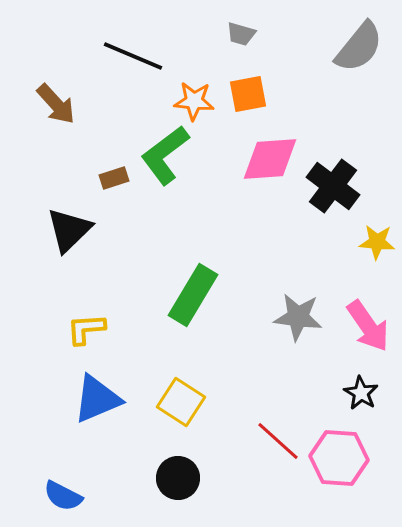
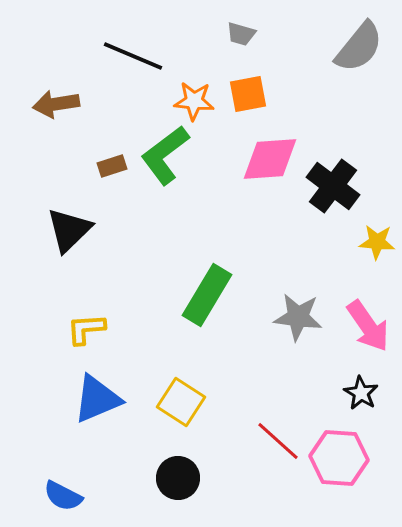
brown arrow: rotated 123 degrees clockwise
brown rectangle: moved 2 px left, 12 px up
green rectangle: moved 14 px right
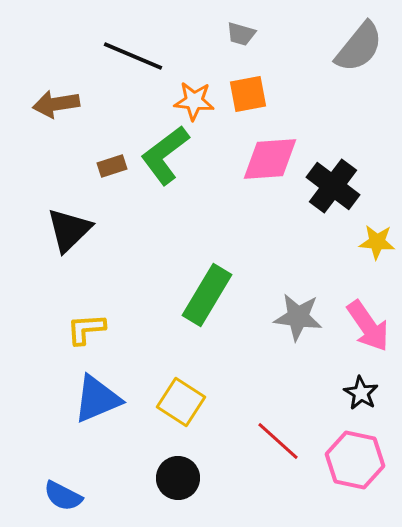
pink hexagon: moved 16 px right, 2 px down; rotated 8 degrees clockwise
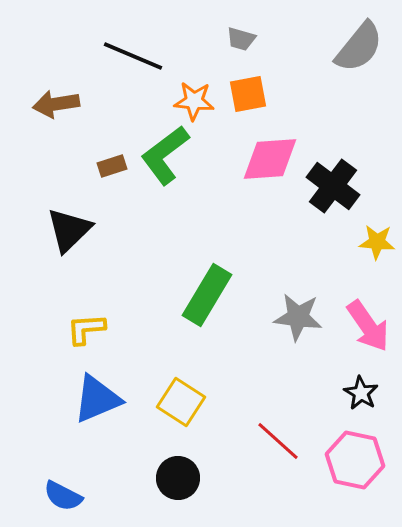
gray trapezoid: moved 5 px down
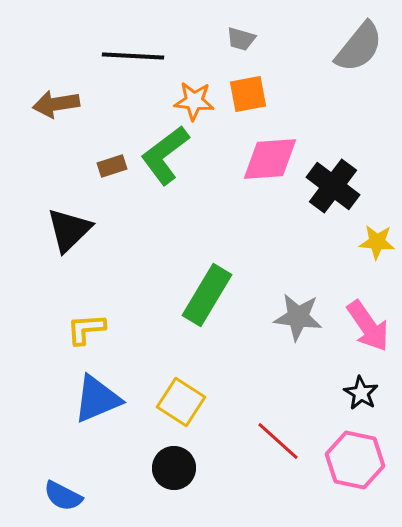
black line: rotated 20 degrees counterclockwise
black circle: moved 4 px left, 10 px up
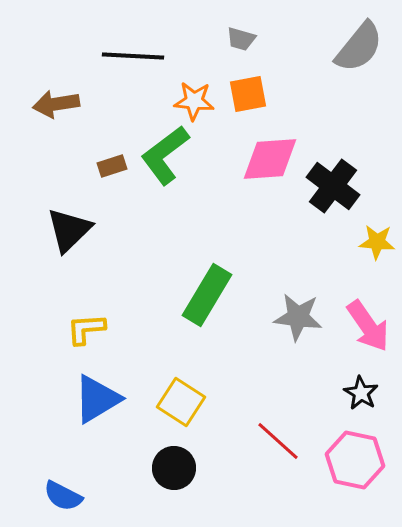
blue triangle: rotated 8 degrees counterclockwise
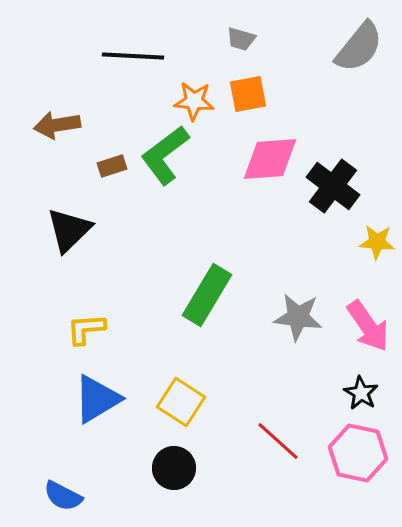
brown arrow: moved 1 px right, 21 px down
pink hexagon: moved 3 px right, 7 px up
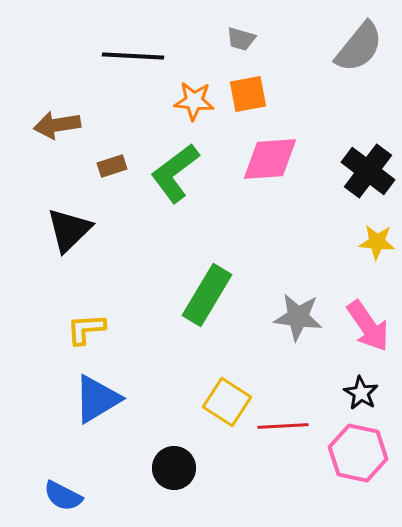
green L-shape: moved 10 px right, 18 px down
black cross: moved 35 px right, 15 px up
yellow square: moved 46 px right
red line: moved 5 px right, 15 px up; rotated 45 degrees counterclockwise
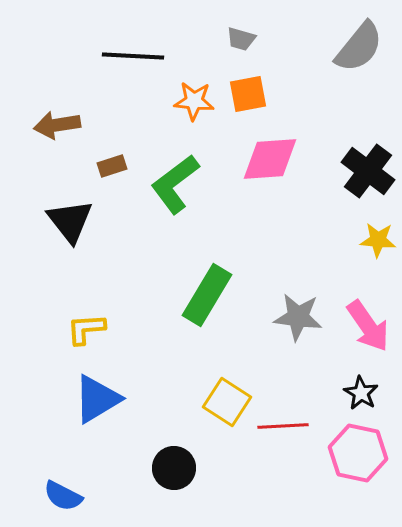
green L-shape: moved 11 px down
black triangle: moved 1 px right, 9 px up; rotated 24 degrees counterclockwise
yellow star: moved 1 px right, 2 px up
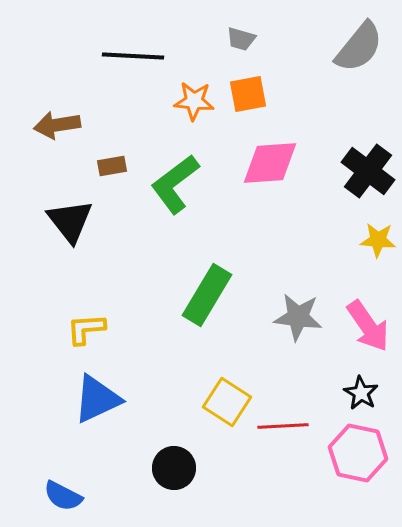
pink diamond: moved 4 px down
brown rectangle: rotated 8 degrees clockwise
blue triangle: rotated 6 degrees clockwise
